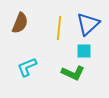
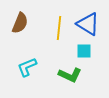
blue triangle: rotated 45 degrees counterclockwise
green L-shape: moved 3 px left, 2 px down
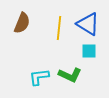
brown semicircle: moved 2 px right
cyan square: moved 5 px right
cyan L-shape: moved 12 px right, 10 px down; rotated 15 degrees clockwise
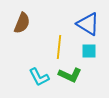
yellow line: moved 19 px down
cyan L-shape: rotated 110 degrees counterclockwise
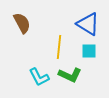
brown semicircle: rotated 50 degrees counterclockwise
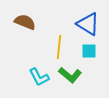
brown semicircle: moved 3 px right, 1 px up; rotated 40 degrees counterclockwise
green L-shape: rotated 15 degrees clockwise
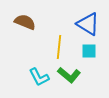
green L-shape: moved 1 px left
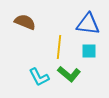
blue triangle: rotated 25 degrees counterclockwise
green L-shape: moved 1 px up
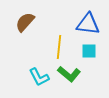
brown semicircle: rotated 70 degrees counterclockwise
